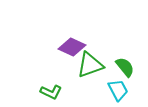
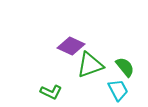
purple diamond: moved 1 px left, 1 px up
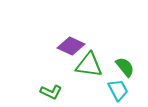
green triangle: moved 1 px left; rotated 28 degrees clockwise
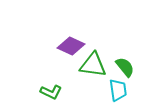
green triangle: moved 4 px right
cyan trapezoid: rotated 20 degrees clockwise
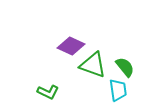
green triangle: rotated 12 degrees clockwise
green L-shape: moved 3 px left
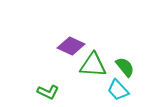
green triangle: rotated 16 degrees counterclockwise
cyan trapezoid: rotated 145 degrees clockwise
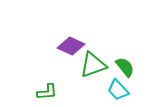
green triangle: rotated 24 degrees counterclockwise
green L-shape: moved 1 px left; rotated 30 degrees counterclockwise
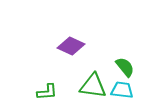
green triangle: moved 21 px down; rotated 28 degrees clockwise
cyan trapezoid: moved 4 px right; rotated 140 degrees clockwise
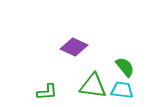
purple diamond: moved 3 px right, 1 px down
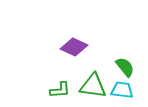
green L-shape: moved 13 px right, 2 px up
